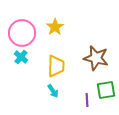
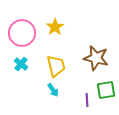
cyan cross: moved 7 px down
yellow trapezoid: rotated 15 degrees counterclockwise
cyan arrow: moved 1 px up
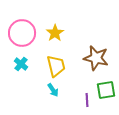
yellow star: moved 6 px down
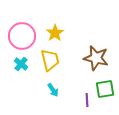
pink circle: moved 3 px down
yellow trapezoid: moved 6 px left, 6 px up
green square: moved 1 px left, 1 px up
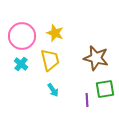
yellow star: rotated 18 degrees counterclockwise
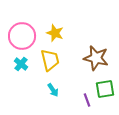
purple line: rotated 16 degrees counterclockwise
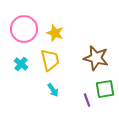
pink circle: moved 2 px right, 7 px up
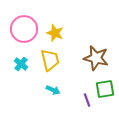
cyan arrow: rotated 32 degrees counterclockwise
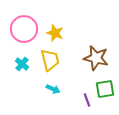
cyan cross: moved 1 px right
cyan arrow: moved 1 px up
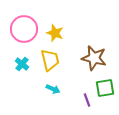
brown star: moved 2 px left
green square: moved 1 px up
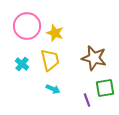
pink circle: moved 3 px right, 3 px up
